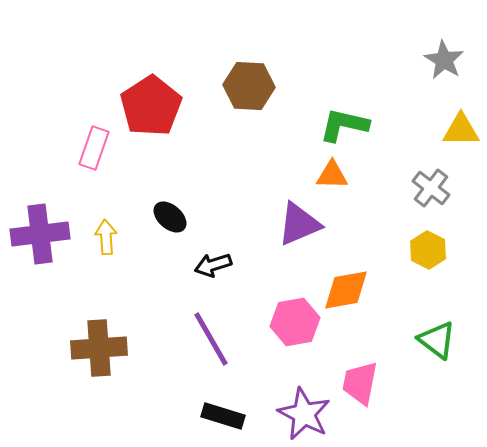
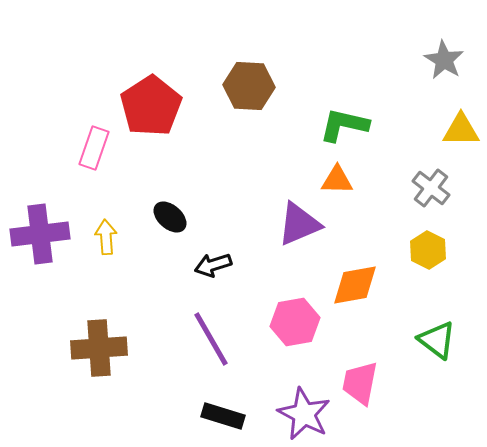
orange triangle: moved 5 px right, 5 px down
orange diamond: moved 9 px right, 5 px up
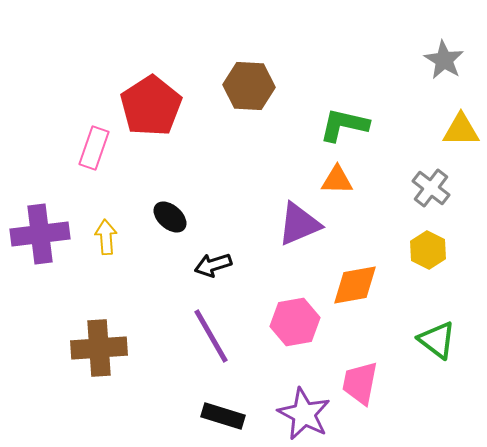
purple line: moved 3 px up
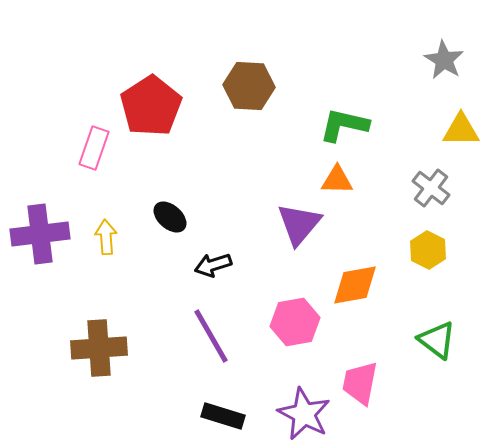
purple triangle: rotated 27 degrees counterclockwise
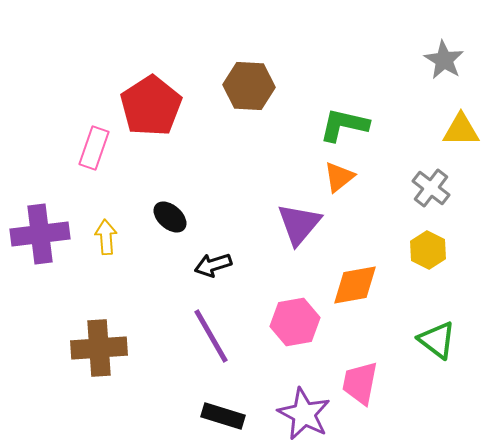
orange triangle: moved 2 px right, 3 px up; rotated 40 degrees counterclockwise
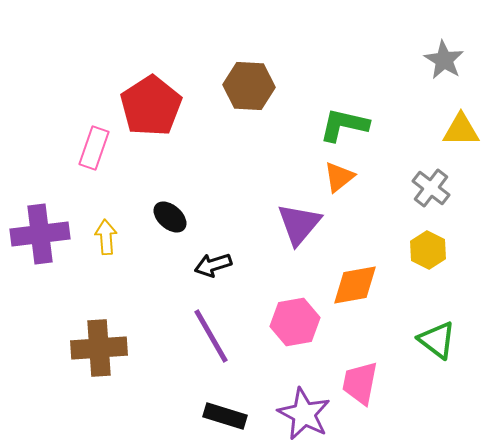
black rectangle: moved 2 px right
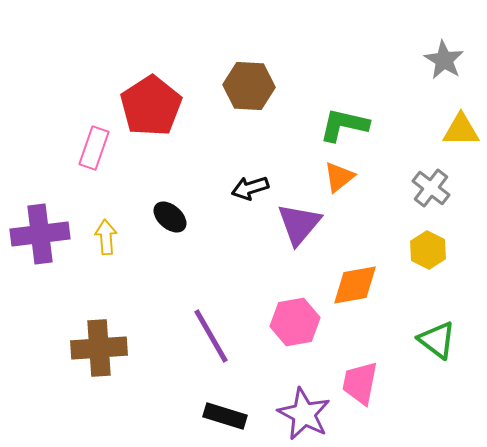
black arrow: moved 37 px right, 77 px up
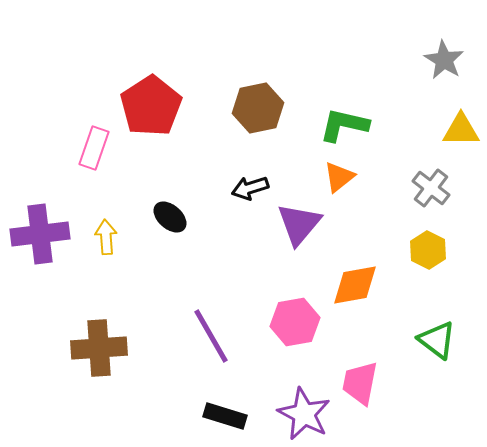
brown hexagon: moved 9 px right, 22 px down; rotated 15 degrees counterclockwise
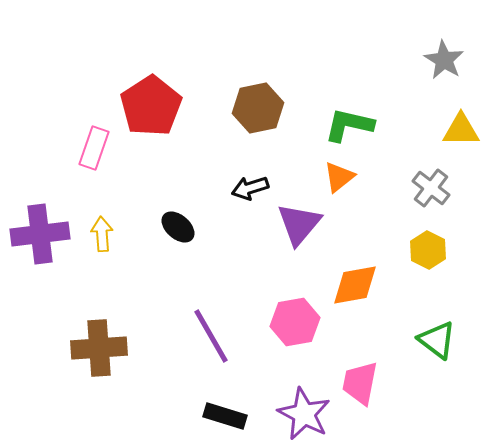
green L-shape: moved 5 px right
black ellipse: moved 8 px right, 10 px down
yellow arrow: moved 4 px left, 3 px up
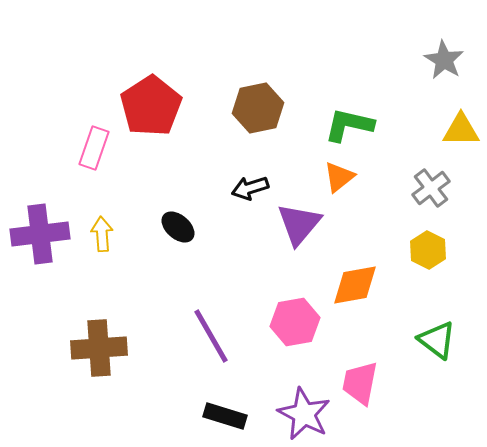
gray cross: rotated 15 degrees clockwise
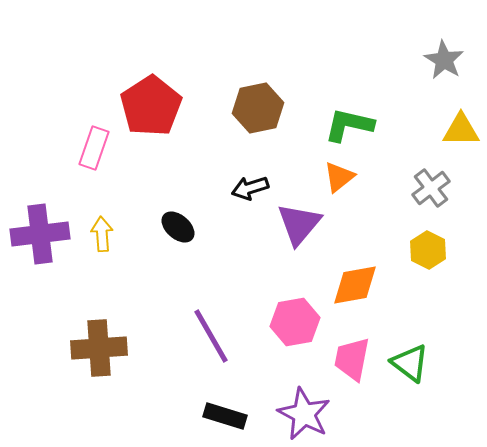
green triangle: moved 27 px left, 23 px down
pink trapezoid: moved 8 px left, 24 px up
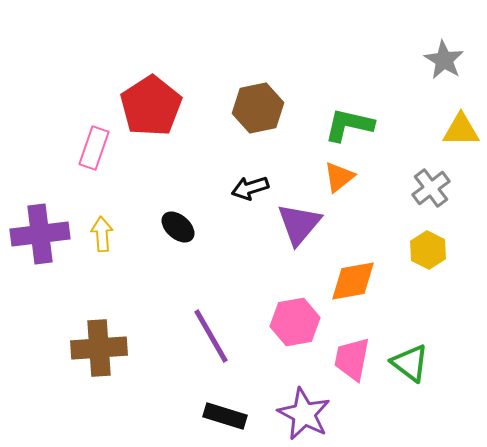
orange diamond: moved 2 px left, 4 px up
